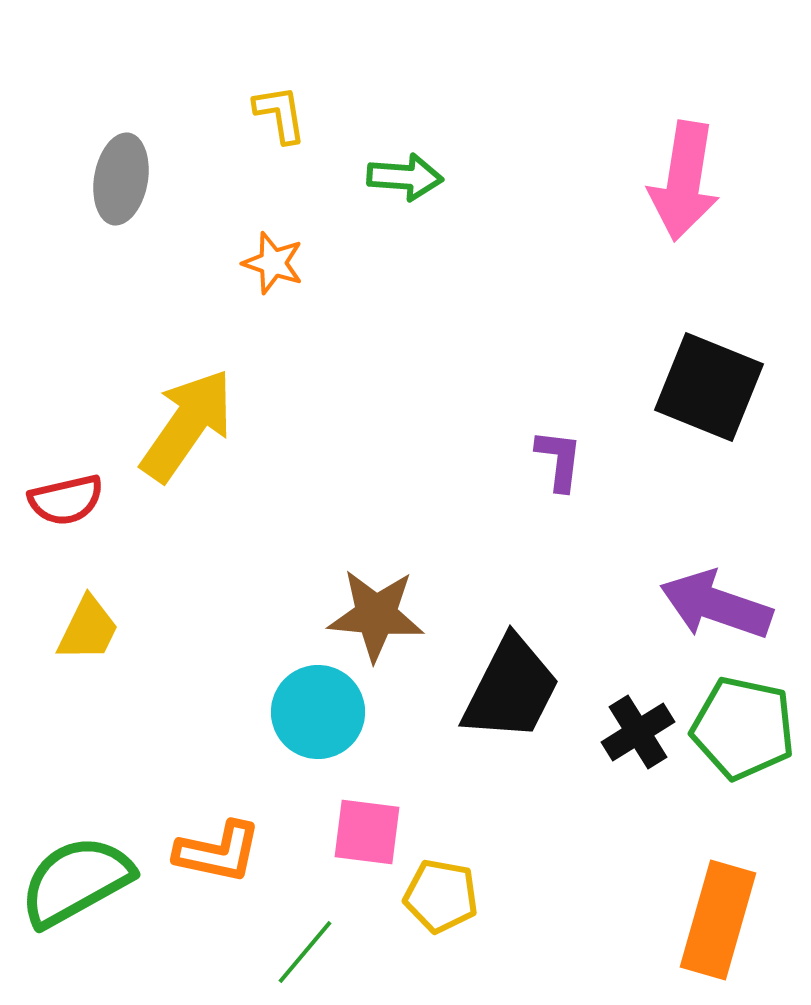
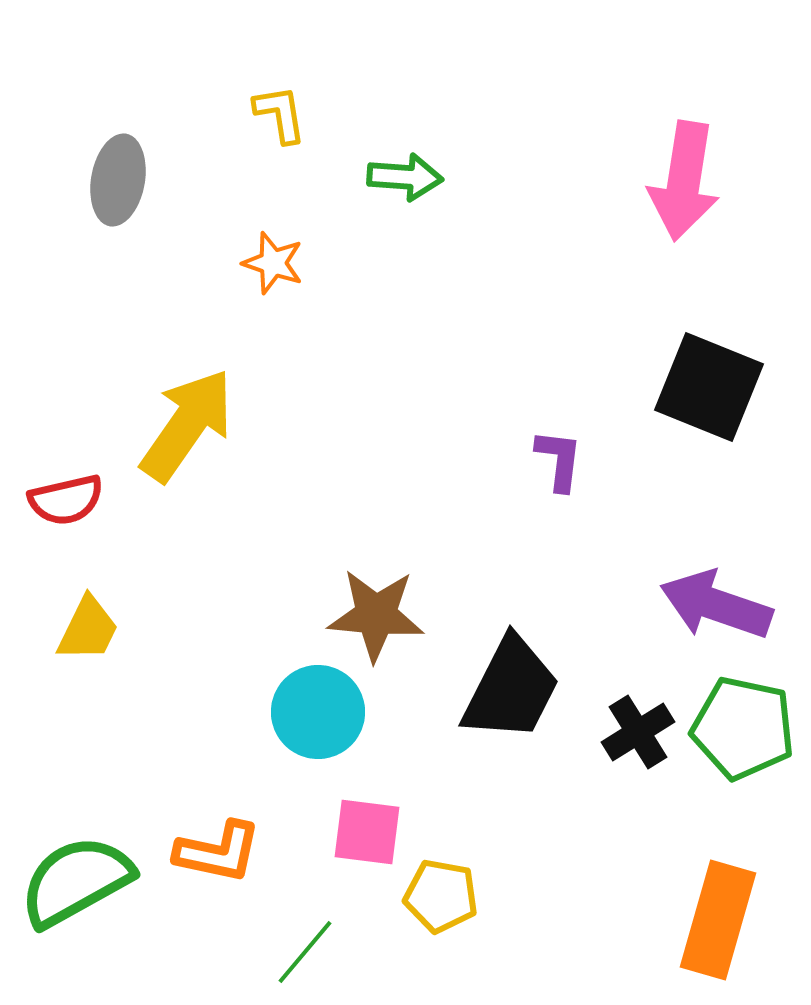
gray ellipse: moved 3 px left, 1 px down
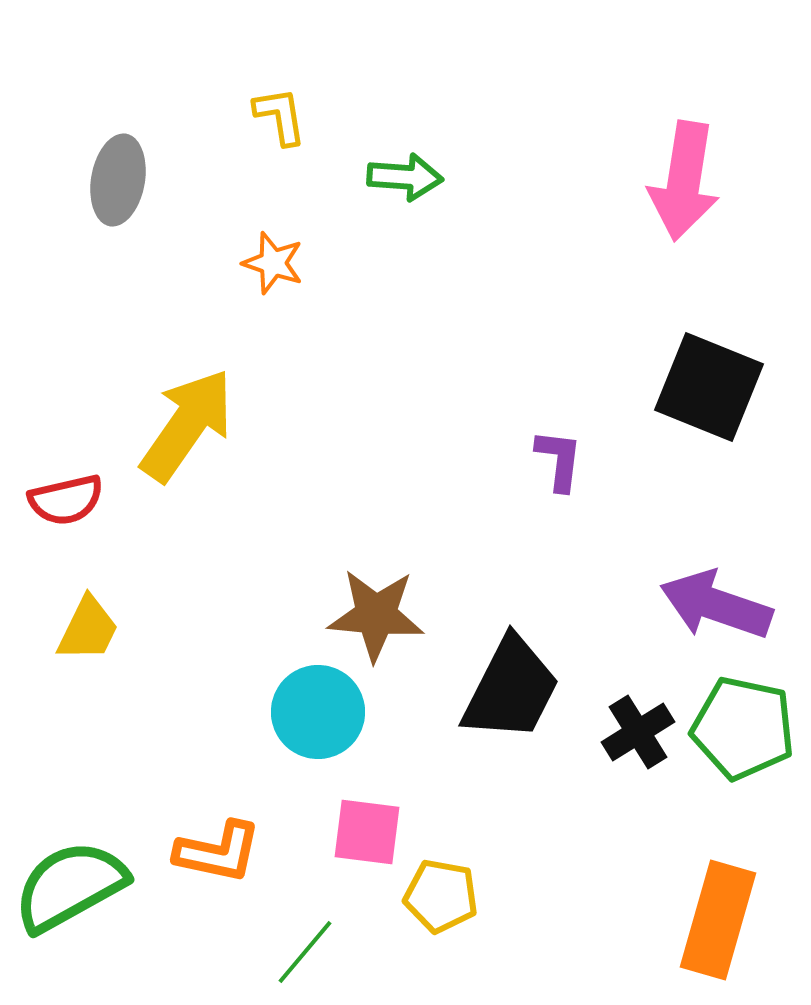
yellow L-shape: moved 2 px down
green semicircle: moved 6 px left, 5 px down
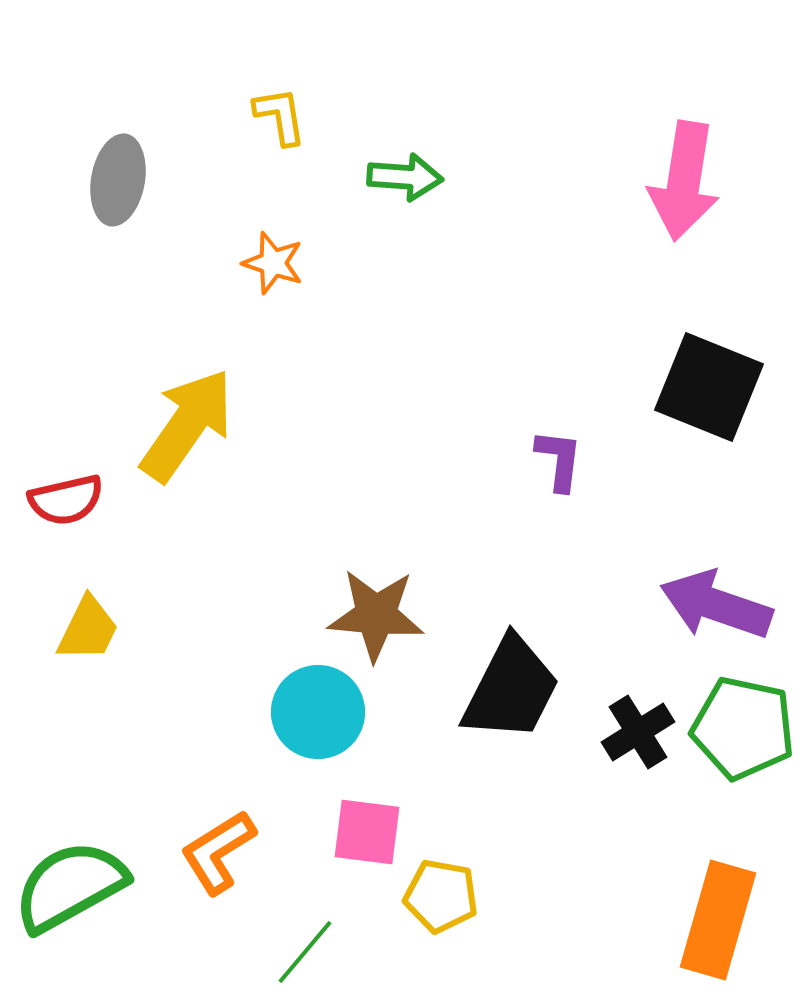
orange L-shape: rotated 136 degrees clockwise
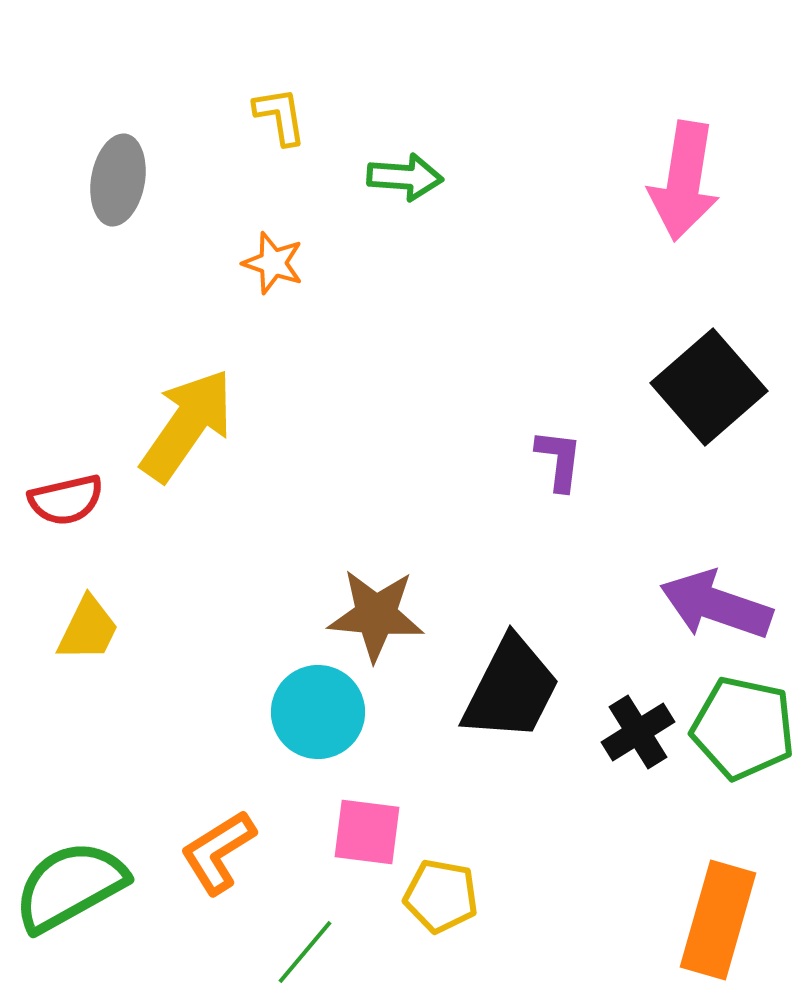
black square: rotated 27 degrees clockwise
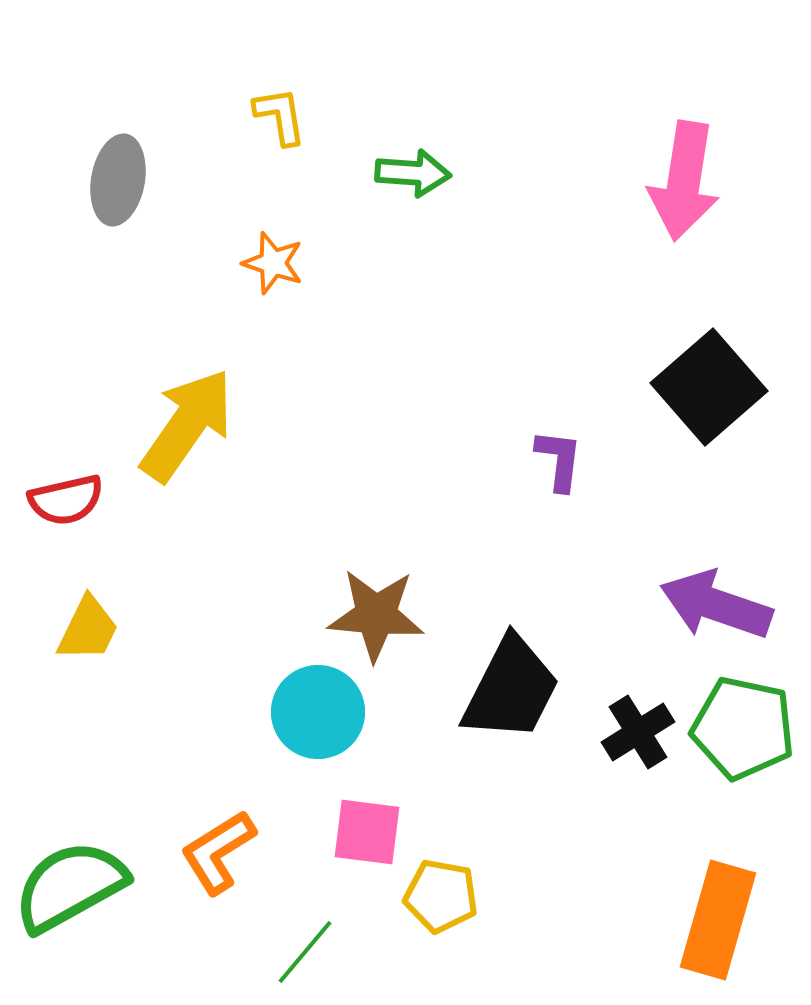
green arrow: moved 8 px right, 4 px up
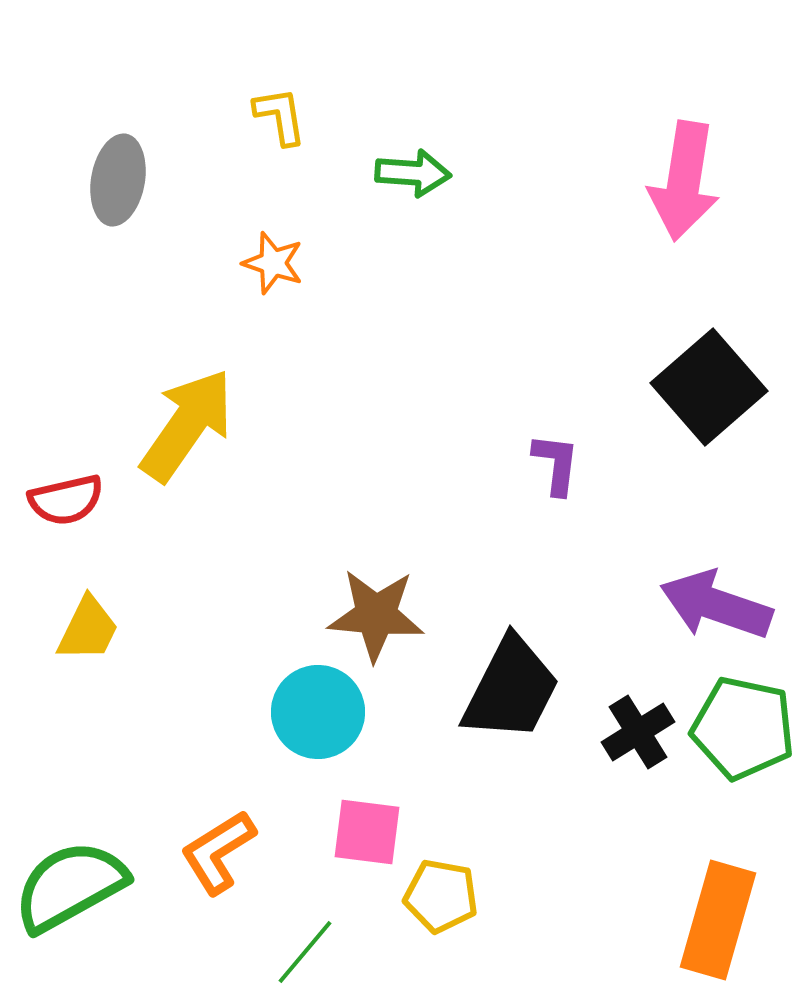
purple L-shape: moved 3 px left, 4 px down
